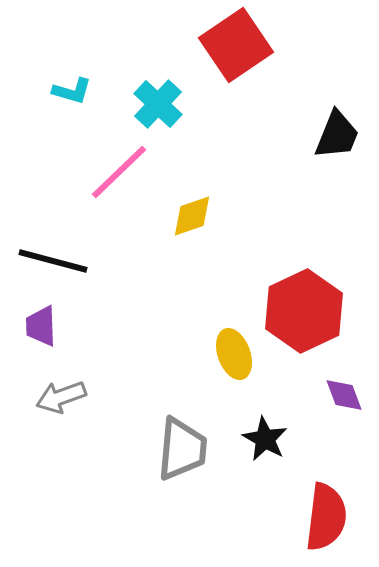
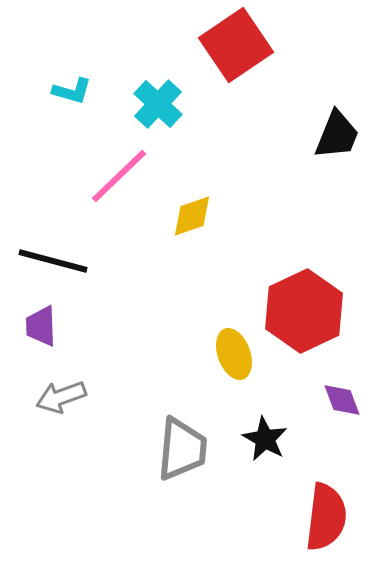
pink line: moved 4 px down
purple diamond: moved 2 px left, 5 px down
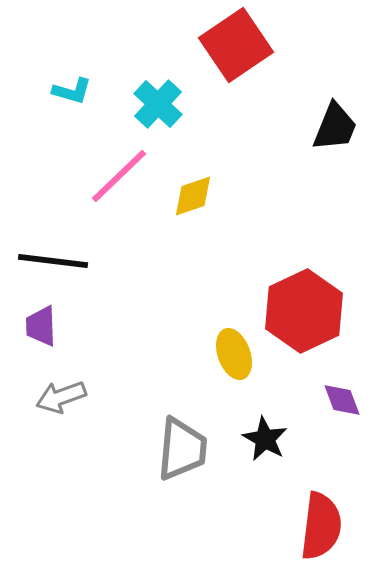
black trapezoid: moved 2 px left, 8 px up
yellow diamond: moved 1 px right, 20 px up
black line: rotated 8 degrees counterclockwise
red semicircle: moved 5 px left, 9 px down
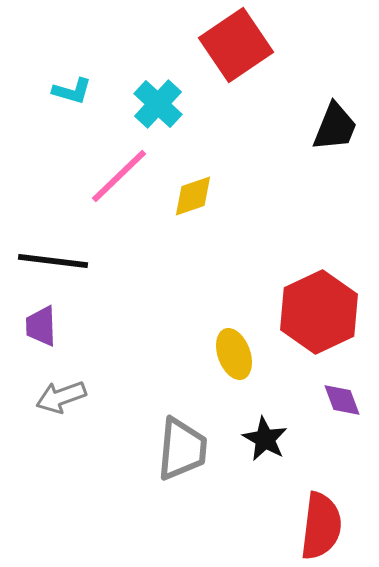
red hexagon: moved 15 px right, 1 px down
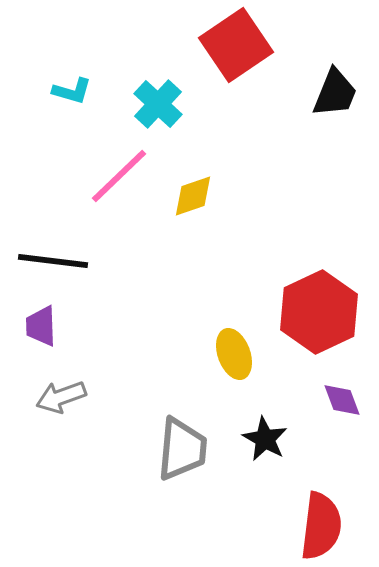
black trapezoid: moved 34 px up
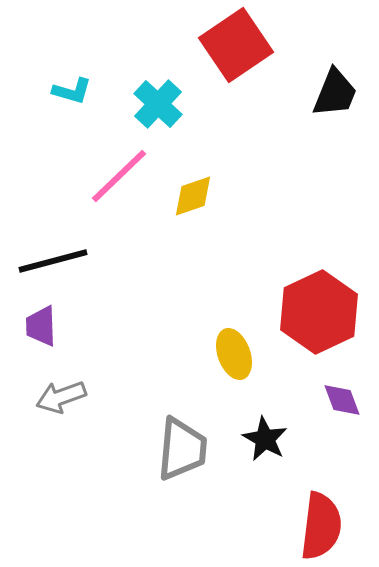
black line: rotated 22 degrees counterclockwise
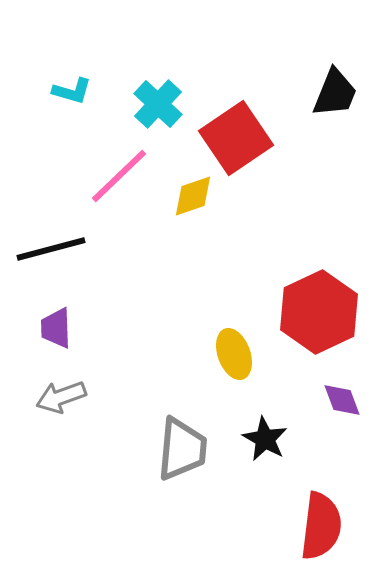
red square: moved 93 px down
black line: moved 2 px left, 12 px up
purple trapezoid: moved 15 px right, 2 px down
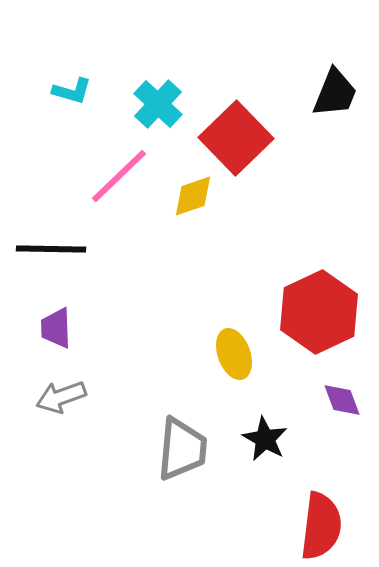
red square: rotated 10 degrees counterclockwise
black line: rotated 16 degrees clockwise
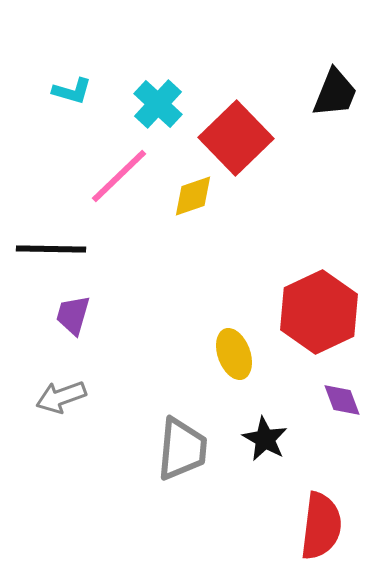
purple trapezoid: moved 17 px right, 13 px up; rotated 18 degrees clockwise
